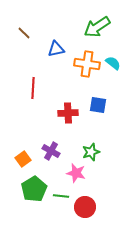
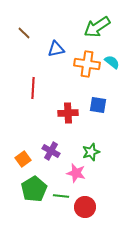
cyan semicircle: moved 1 px left, 1 px up
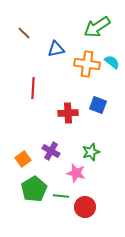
blue square: rotated 12 degrees clockwise
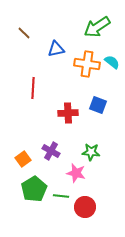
green star: rotated 24 degrees clockwise
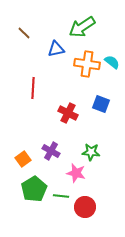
green arrow: moved 15 px left
blue square: moved 3 px right, 1 px up
red cross: rotated 30 degrees clockwise
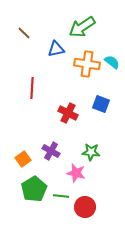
red line: moved 1 px left
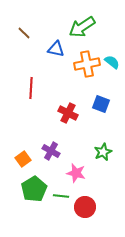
blue triangle: rotated 24 degrees clockwise
orange cross: rotated 20 degrees counterclockwise
red line: moved 1 px left
green star: moved 12 px right; rotated 30 degrees counterclockwise
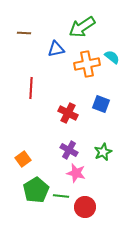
brown line: rotated 40 degrees counterclockwise
blue triangle: rotated 24 degrees counterclockwise
cyan semicircle: moved 5 px up
purple cross: moved 18 px right, 1 px up
green pentagon: moved 2 px right, 1 px down
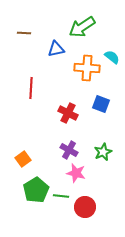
orange cross: moved 4 px down; rotated 15 degrees clockwise
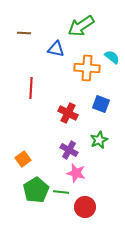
green arrow: moved 1 px left, 1 px up
blue triangle: rotated 24 degrees clockwise
green star: moved 4 px left, 12 px up
green line: moved 4 px up
